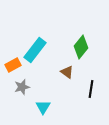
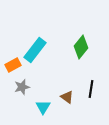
brown triangle: moved 25 px down
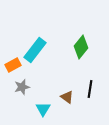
black line: moved 1 px left
cyan triangle: moved 2 px down
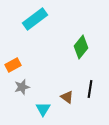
cyan rectangle: moved 31 px up; rotated 15 degrees clockwise
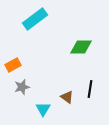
green diamond: rotated 50 degrees clockwise
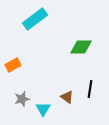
gray star: moved 12 px down
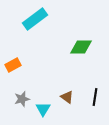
black line: moved 5 px right, 8 px down
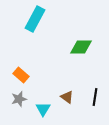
cyan rectangle: rotated 25 degrees counterclockwise
orange rectangle: moved 8 px right, 10 px down; rotated 70 degrees clockwise
gray star: moved 3 px left
